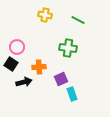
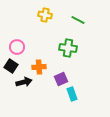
black square: moved 2 px down
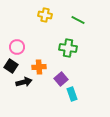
purple square: rotated 16 degrees counterclockwise
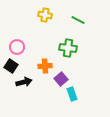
orange cross: moved 6 px right, 1 px up
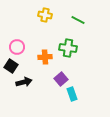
orange cross: moved 9 px up
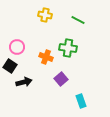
orange cross: moved 1 px right; rotated 24 degrees clockwise
black square: moved 1 px left
cyan rectangle: moved 9 px right, 7 px down
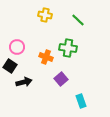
green line: rotated 16 degrees clockwise
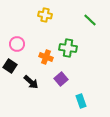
green line: moved 12 px right
pink circle: moved 3 px up
black arrow: moved 7 px right; rotated 56 degrees clockwise
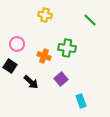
green cross: moved 1 px left
orange cross: moved 2 px left, 1 px up
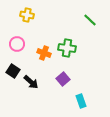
yellow cross: moved 18 px left
orange cross: moved 3 px up
black square: moved 3 px right, 5 px down
purple square: moved 2 px right
